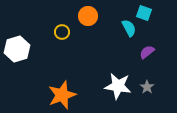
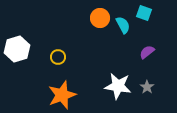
orange circle: moved 12 px right, 2 px down
cyan semicircle: moved 6 px left, 3 px up
yellow circle: moved 4 px left, 25 px down
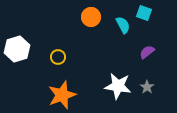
orange circle: moved 9 px left, 1 px up
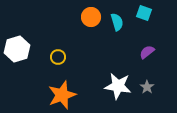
cyan semicircle: moved 6 px left, 3 px up; rotated 12 degrees clockwise
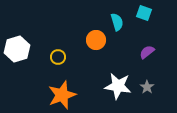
orange circle: moved 5 px right, 23 px down
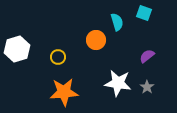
purple semicircle: moved 4 px down
white star: moved 3 px up
orange star: moved 2 px right, 3 px up; rotated 16 degrees clockwise
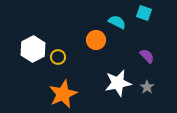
cyan semicircle: rotated 48 degrees counterclockwise
white hexagon: moved 16 px right; rotated 10 degrees counterclockwise
purple semicircle: rotated 84 degrees clockwise
white star: rotated 20 degrees counterclockwise
orange star: moved 1 px left, 2 px down; rotated 20 degrees counterclockwise
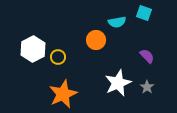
cyan semicircle: rotated 144 degrees clockwise
white star: rotated 12 degrees counterclockwise
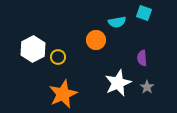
purple semicircle: moved 5 px left, 2 px down; rotated 140 degrees counterclockwise
